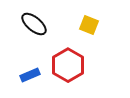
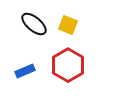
yellow square: moved 21 px left
blue rectangle: moved 5 px left, 4 px up
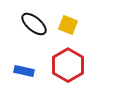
blue rectangle: moved 1 px left; rotated 36 degrees clockwise
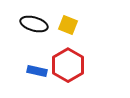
black ellipse: rotated 24 degrees counterclockwise
blue rectangle: moved 13 px right
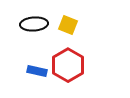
black ellipse: rotated 20 degrees counterclockwise
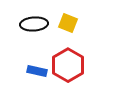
yellow square: moved 2 px up
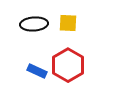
yellow square: rotated 18 degrees counterclockwise
blue rectangle: rotated 12 degrees clockwise
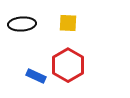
black ellipse: moved 12 px left
blue rectangle: moved 1 px left, 5 px down
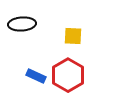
yellow square: moved 5 px right, 13 px down
red hexagon: moved 10 px down
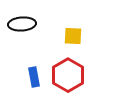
blue rectangle: moved 2 px left, 1 px down; rotated 54 degrees clockwise
